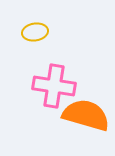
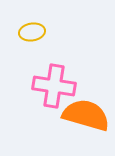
yellow ellipse: moved 3 px left
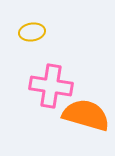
pink cross: moved 3 px left
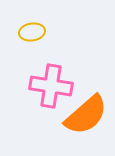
orange semicircle: rotated 123 degrees clockwise
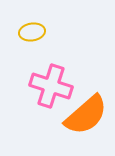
pink cross: rotated 9 degrees clockwise
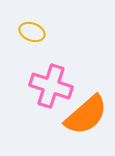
yellow ellipse: rotated 30 degrees clockwise
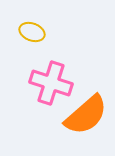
pink cross: moved 3 px up
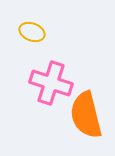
orange semicircle: rotated 117 degrees clockwise
